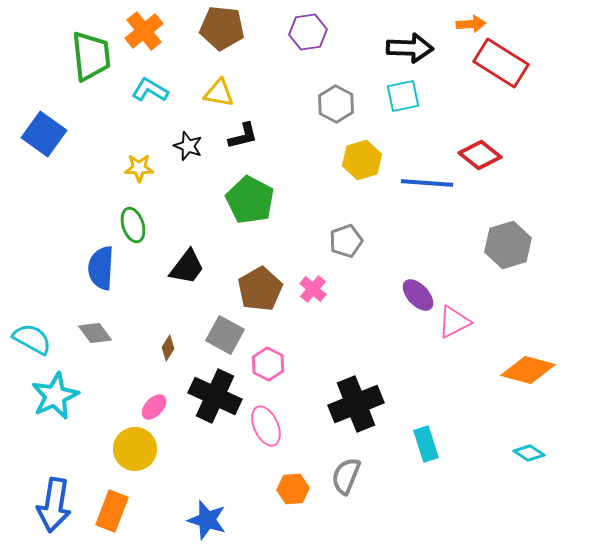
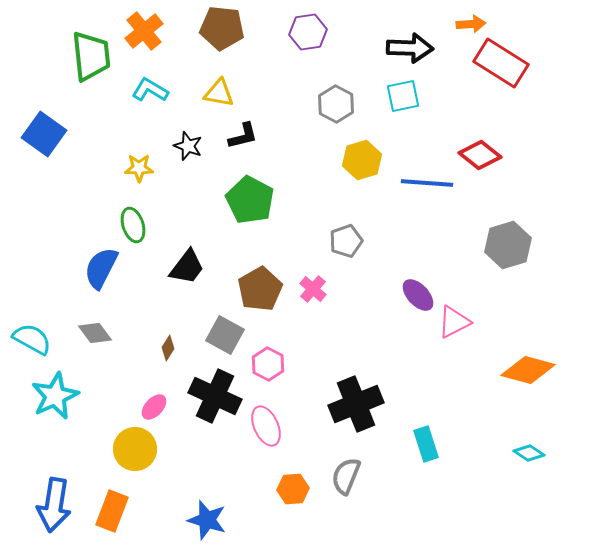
blue semicircle at (101, 268): rotated 24 degrees clockwise
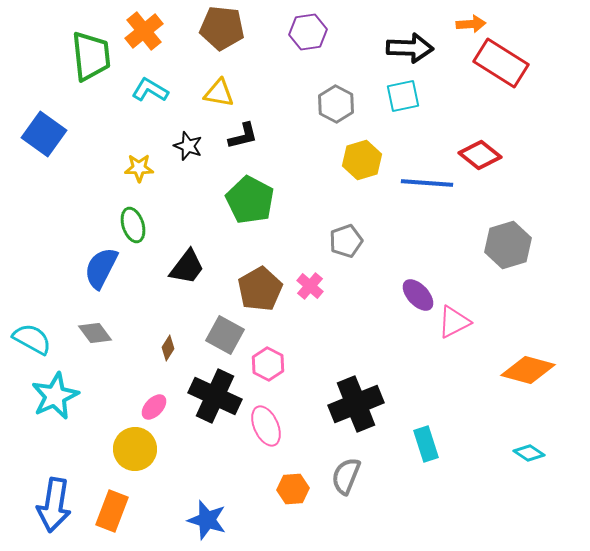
pink cross at (313, 289): moved 3 px left, 3 px up
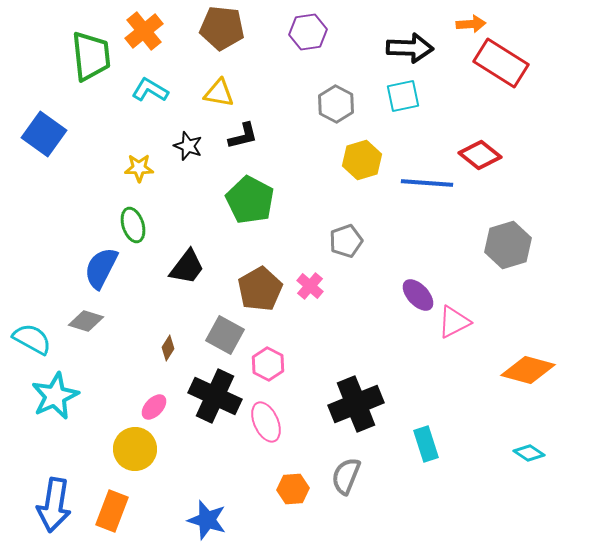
gray diamond at (95, 333): moved 9 px left, 12 px up; rotated 36 degrees counterclockwise
pink ellipse at (266, 426): moved 4 px up
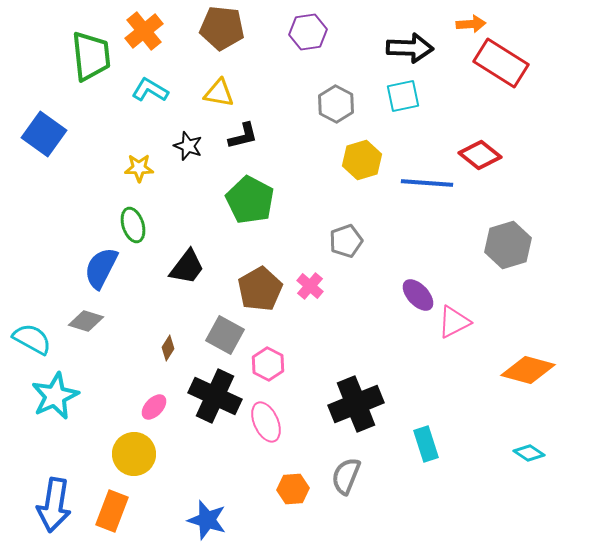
yellow circle at (135, 449): moved 1 px left, 5 px down
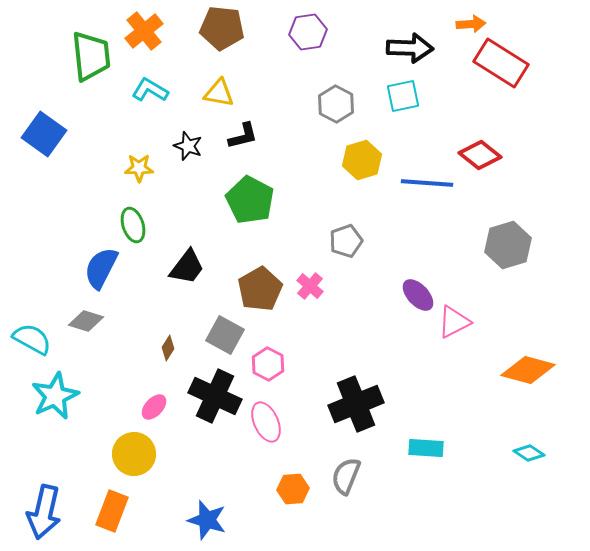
cyan rectangle at (426, 444): moved 4 px down; rotated 68 degrees counterclockwise
blue arrow at (54, 505): moved 10 px left, 7 px down; rotated 4 degrees clockwise
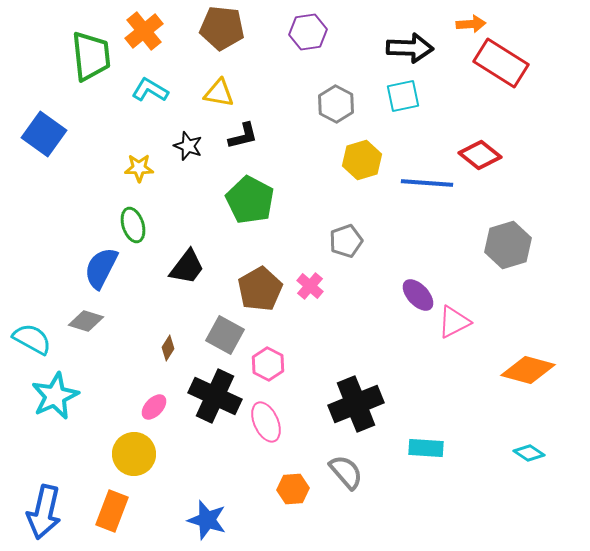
gray semicircle at (346, 476): moved 4 px up; rotated 117 degrees clockwise
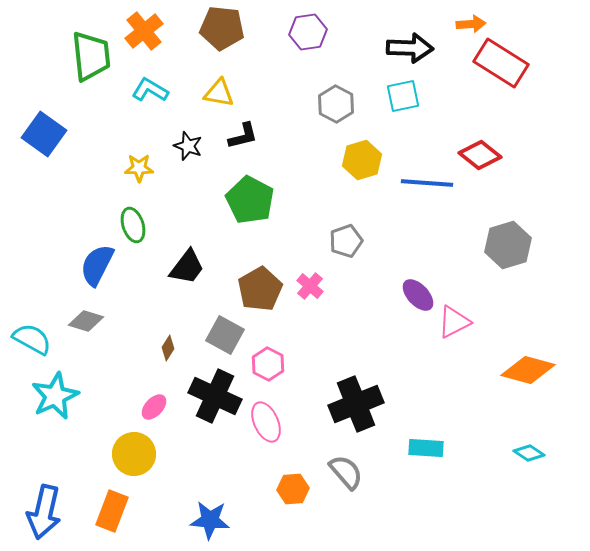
blue semicircle at (101, 268): moved 4 px left, 3 px up
blue star at (207, 520): moved 3 px right; rotated 12 degrees counterclockwise
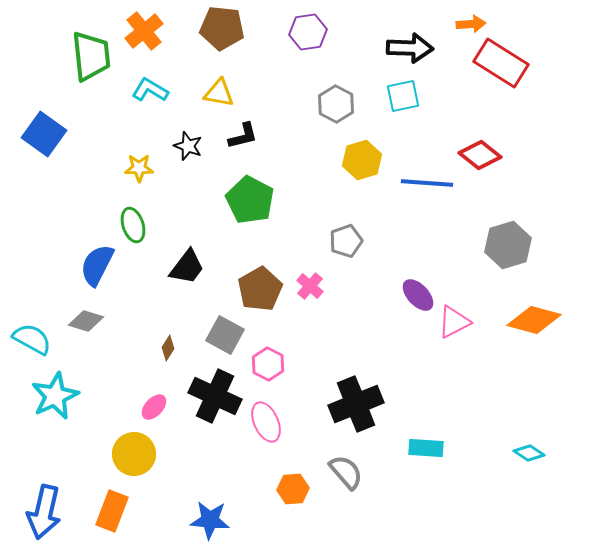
orange diamond at (528, 370): moved 6 px right, 50 px up
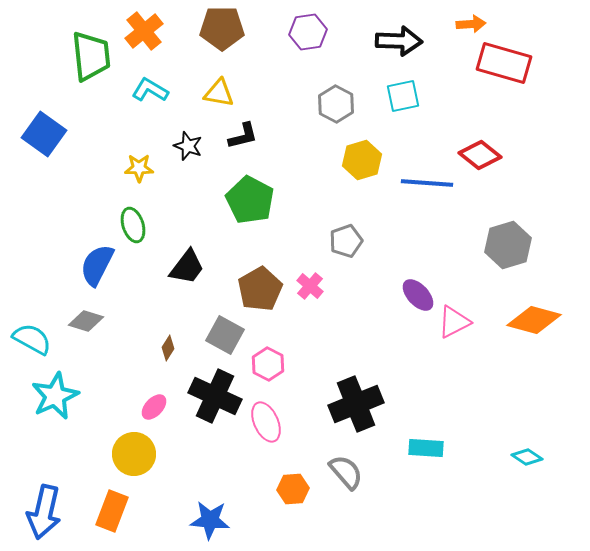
brown pentagon at (222, 28): rotated 6 degrees counterclockwise
black arrow at (410, 48): moved 11 px left, 7 px up
red rectangle at (501, 63): moved 3 px right; rotated 16 degrees counterclockwise
cyan diamond at (529, 453): moved 2 px left, 4 px down
